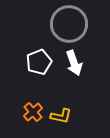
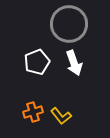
white pentagon: moved 2 px left
orange cross: rotated 24 degrees clockwise
yellow L-shape: rotated 40 degrees clockwise
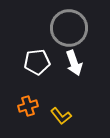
gray circle: moved 4 px down
white pentagon: rotated 15 degrees clockwise
orange cross: moved 5 px left, 6 px up
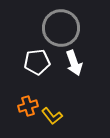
gray circle: moved 8 px left
yellow L-shape: moved 9 px left
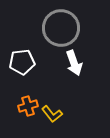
white pentagon: moved 15 px left
yellow L-shape: moved 2 px up
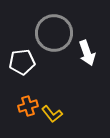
gray circle: moved 7 px left, 5 px down
white arrow: moved 13 px right, 10 px up
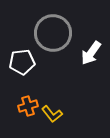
gray circle: moved 1 px left
white arrow: moved 4 px right; rotated 55 degrees clockwise
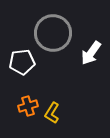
yellow L-shape: moved 1 px up; rotated 70 degrees clockwise
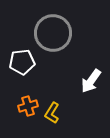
white arrow: moved 28 px down
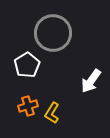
white pentagon: moved 5 px right, 3 px down; rotated 25 degrees counterclockwise
